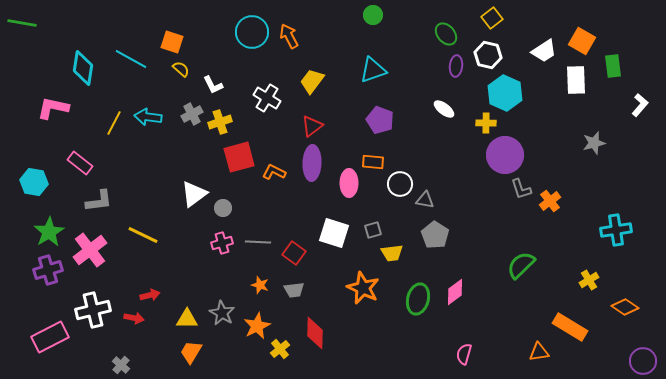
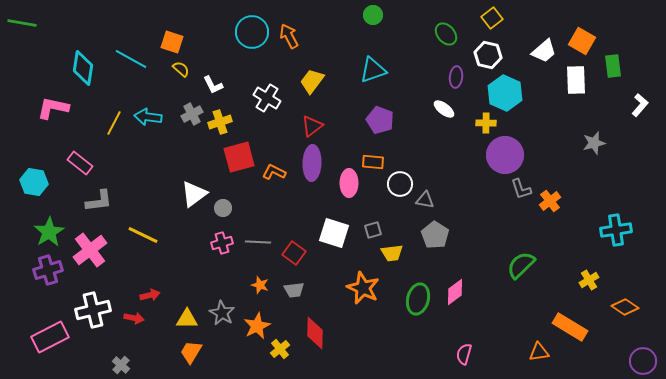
white trapezoid at (544, 51): rotated 8 degrees counterclockwise
purple ellipse at (456, 66): moved 11 px down
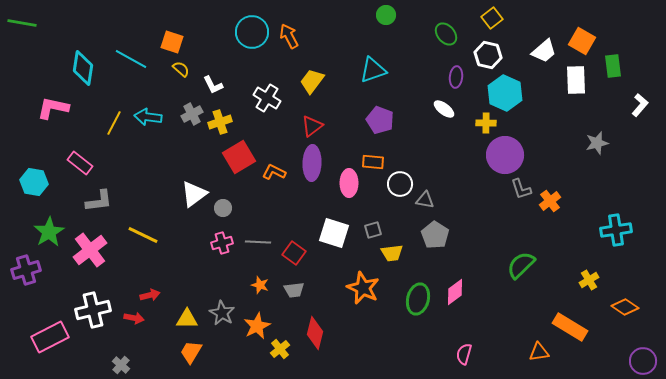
green circle at (373, 15): moved 13 px right
gray star at (594, 143): moved 3 px right
red square at (239, 157): rotated 16 degrees counterclockwise
purple cross at (48, 270): moved 22 px left
red diamond at (315, 333): rotated 12 degrees clockwise
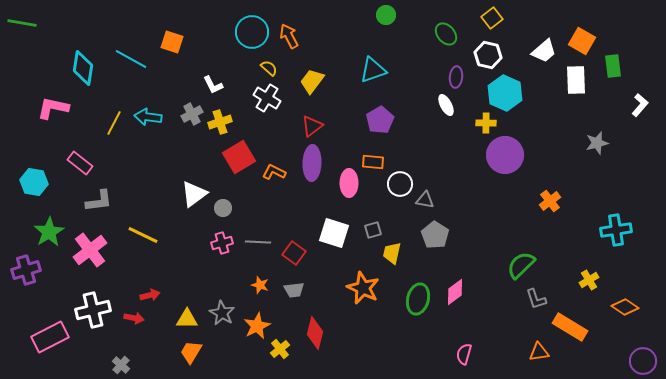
yellow semicircle at (181, 69): moved 88 px right, 1 px up
white ellipse at (444, 109): moved 2 px right, 4 px up; rotated 25 degrees clockwise
purple pentagon at (380, 120): rotated 20 degrees clockwise
gray L-shape at (521, 189): moved 15 px right, 110 px down
yellow trapezoid at (392, 253): rotated 110 degrees clockwise
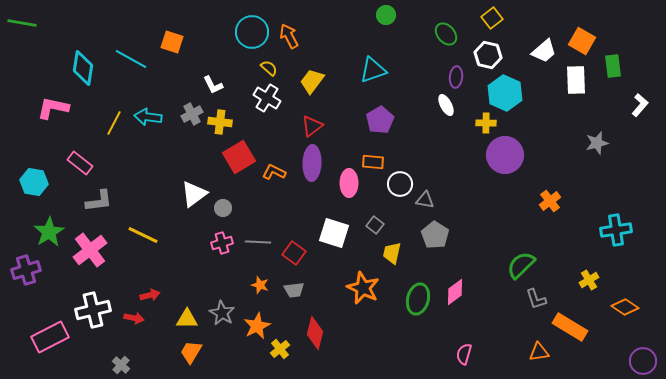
yellow cross at (220, 122): rotated 25 degrees clockwise
gray square at (373, 230): moved 2 px right, 5 px up; rotated 36 degrees counterclockwise
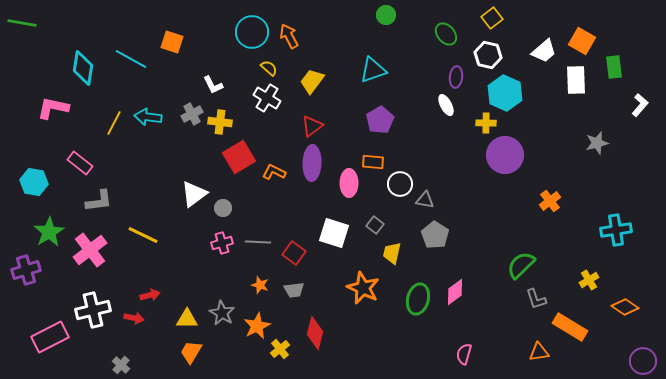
green rectangle at (613, 66): moved 1 px right, 1 px down
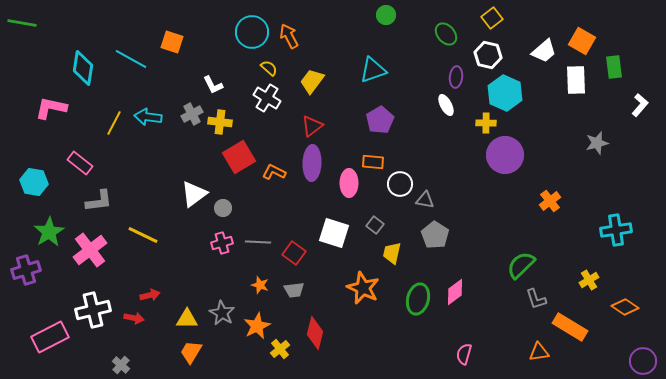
pink L-shape at (53, 108): moved 2 px left
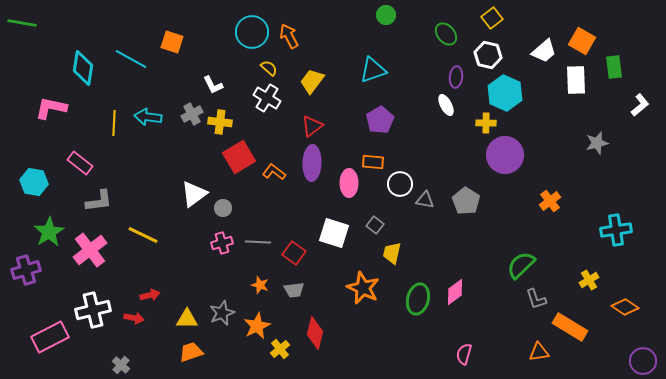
white L-shape at (640, 105): rotated 10 degrees clockwise
yellow line at (114, 123): rotated 25 degrees counterclockwise
orange L-shape at (274, 172): rotated 10 degrees clockwise
gray pentagon at (435, 235): moved 31 px right, 34 px up
gray star at (222, 313): rotated 20 degrees clockwise
orange trapezoid at (191, 352): rotated 40 degrees clockwise
